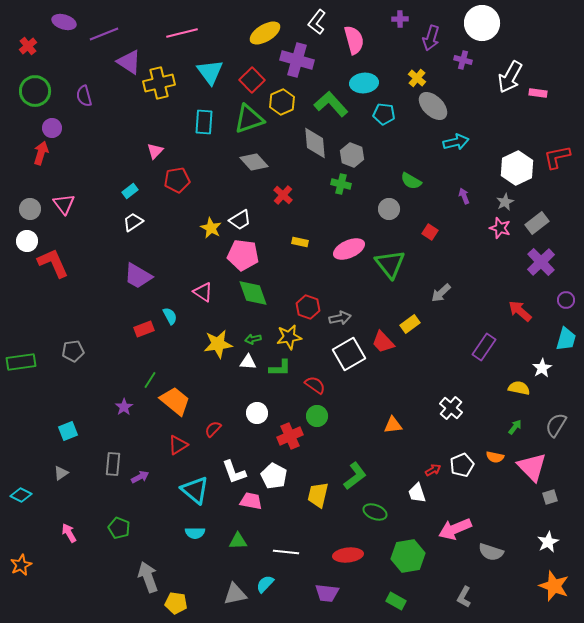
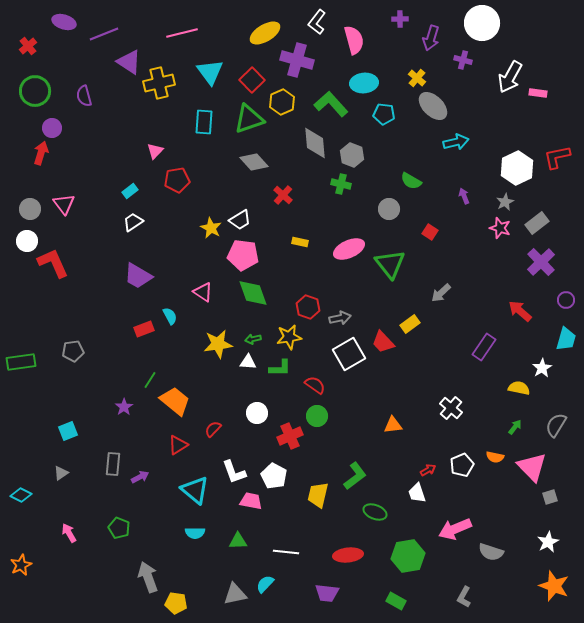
red arrow at (433, 470): moved 5 px left
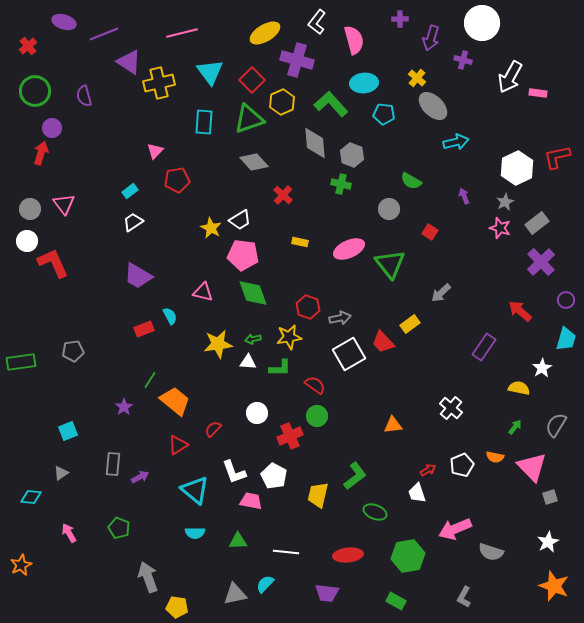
pink triangle at (203, 292): rotated 20 degrees counterclockwise
cyan diamond at (21, 495): moved 10 px right, 2 px down; rotated 20 degrees counterclockwise
yellow pentagon at (176, 603): moved 1 px right, 4 px down
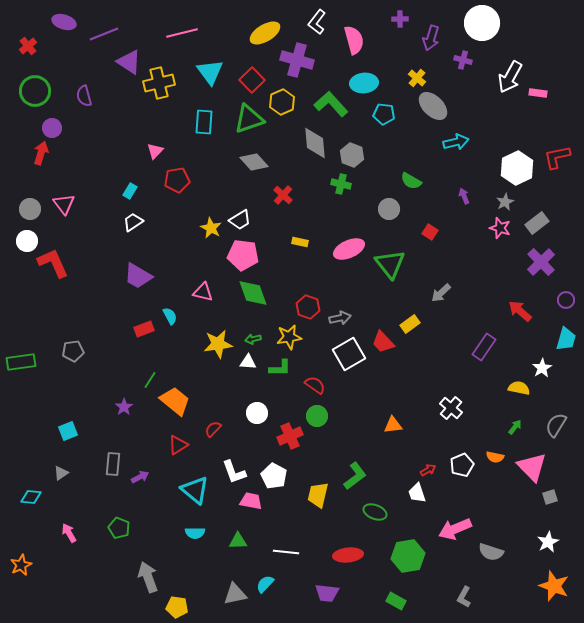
cyan rectangle at (130, 191): rotated 21 degrees counterclockwise
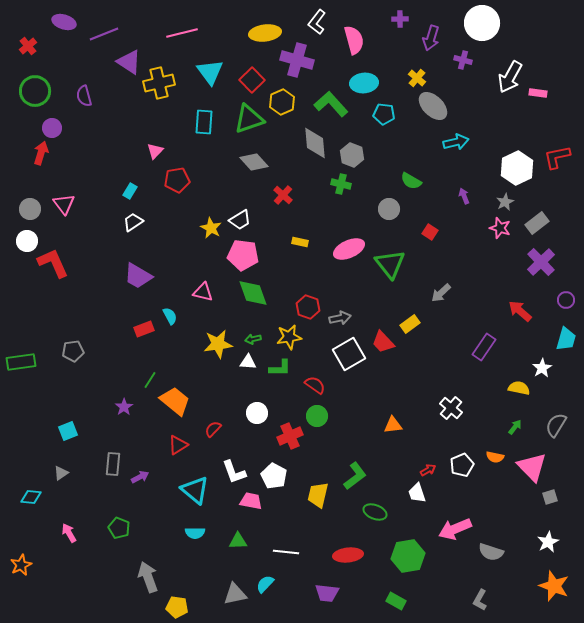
yellow ellipse at (265, 33): rotated 24 degrees clockwise
gray L-shape at (464, 597): moved 16 px right, 3 px down
